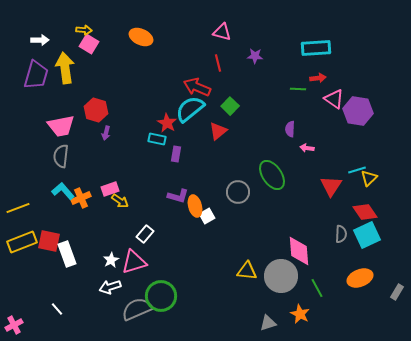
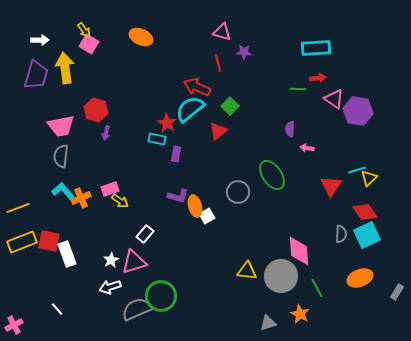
yellow arrow at (84, 30): rotated 49 degrees clockwise
purple star at (255, 56): moved 11 px left, 4 px up
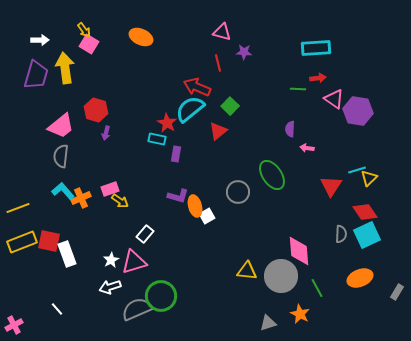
pink trapezoid at (61, 126): rotated 28 degrees counterclockwise
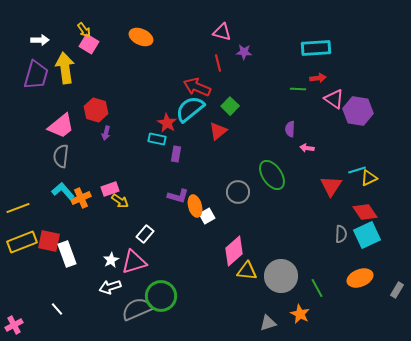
yellow triangle at (369, 178): rotated 18 degrees clockwise
pink diamond at (299, 251): moved 65 px left; rotated 52 degrees clockwise
gray rectangle at (397, 292): moved 2 px up
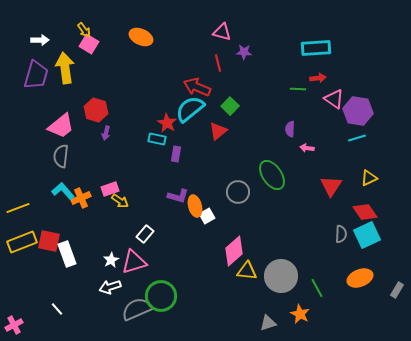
cyan line at (357, 170): moved 32 px up
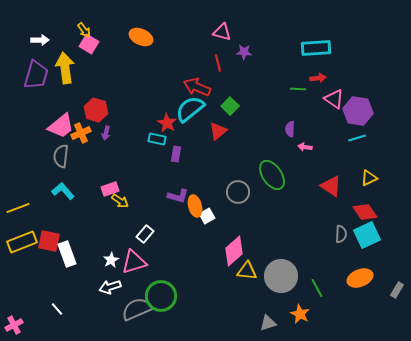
pink arrow at (307, 148): moved 2 px left, 1 px up
red triangle at (331, 186): rotated 30 degrees counterclockwise
orange cross at (81, 198): moved 65 px up
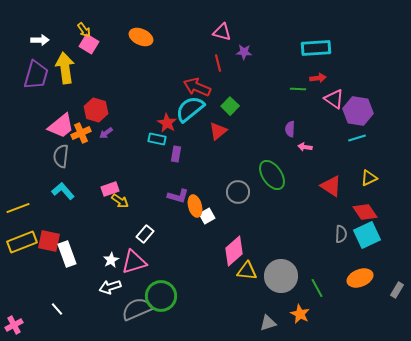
purple arrow at (106, 133): rotated 40 degrees clockwise
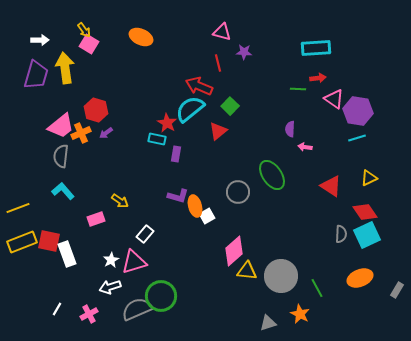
red arrow at (197, 87): moved 2 px right, 1 px up
pink rectangle at (110, 189): moved 14 px left, 30 px down
white line at (57, 309): rotated 72 degrees clockwise
pink cross at (14, 325): moved 75 px right, 11 px up
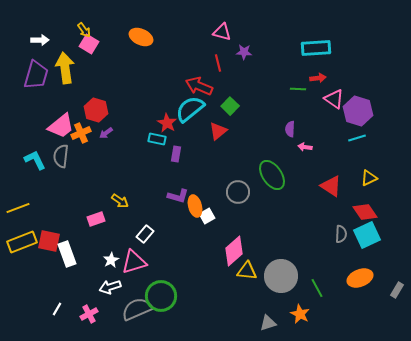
purple hexagon at (358, 111): rotated 8 degrees clockwise
cyan L-shape at (63, 191): moved 28 px left, 31 px up; rotated 15 degrees clockwise
